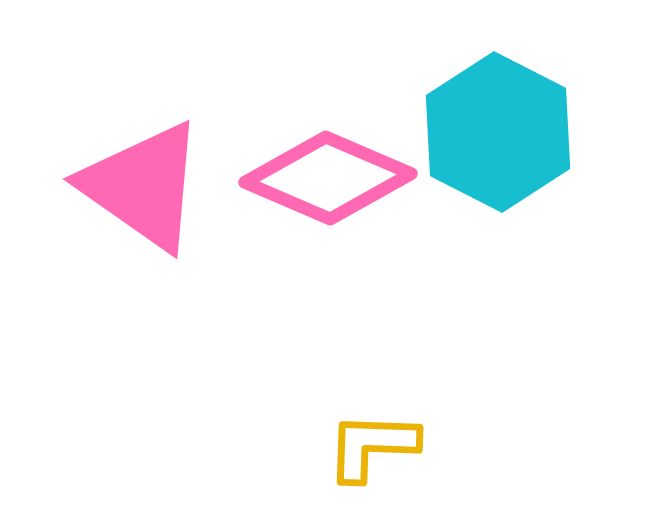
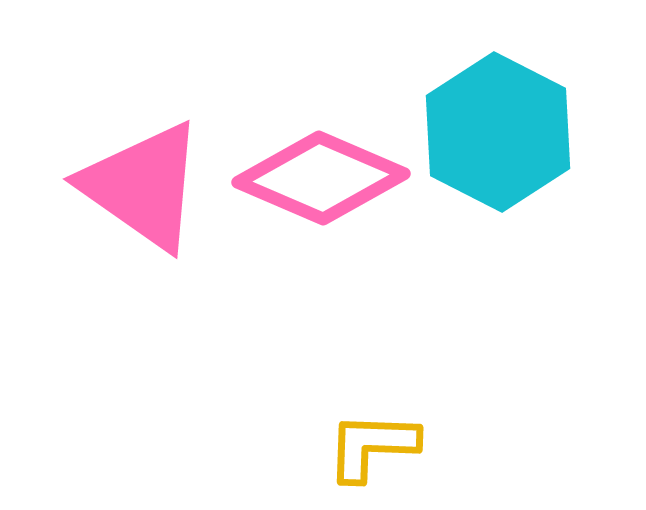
pink diamond: moved 7 px left
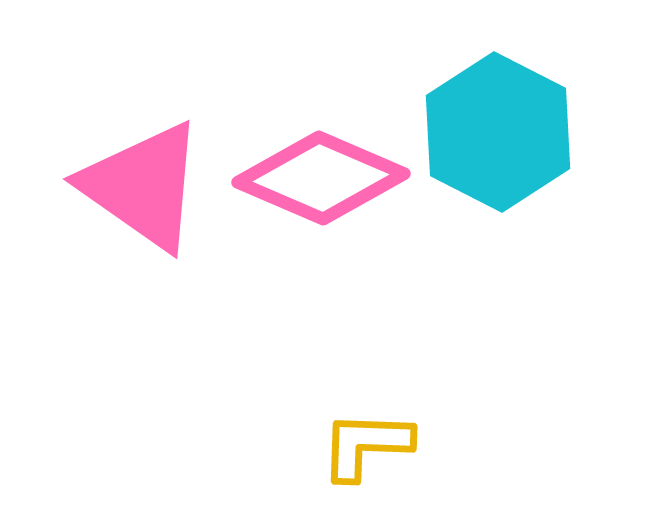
yellow L-shape: moved 6 px left, 1 px up
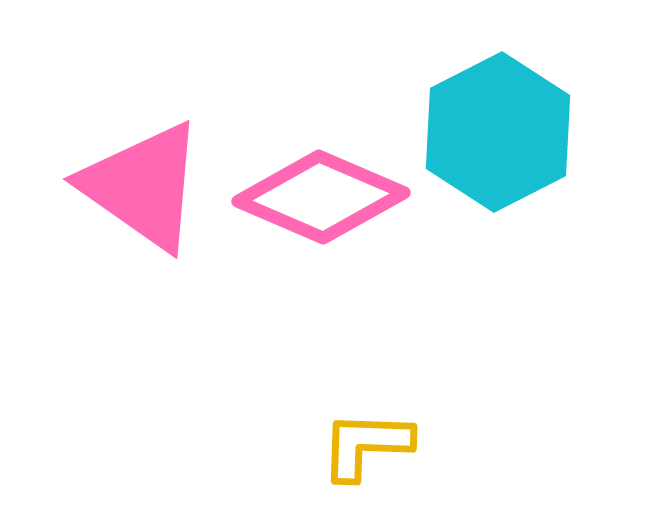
cyan hexagon: rotated 6 degrees clockwise
pink diamond: moved 19 px down
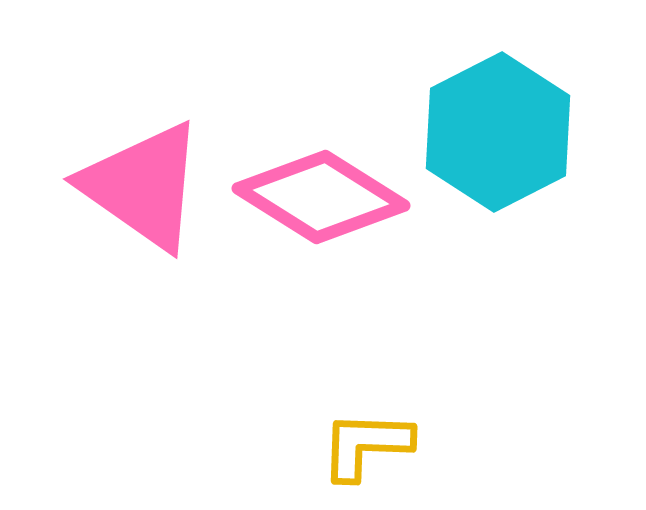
pink diamond: rotated 9 degrees clockwise
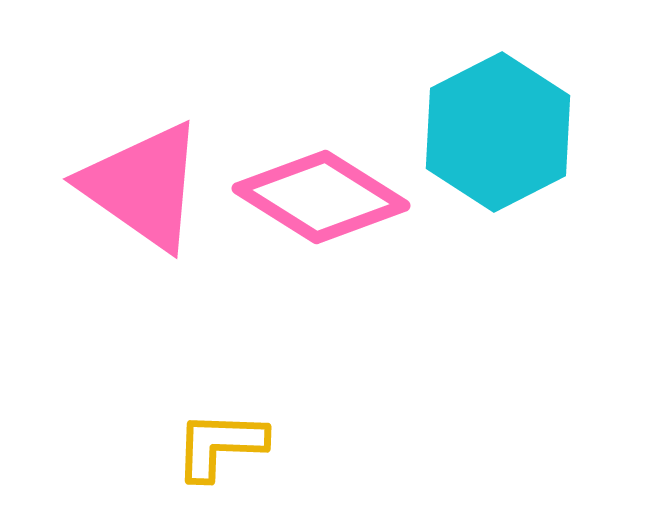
yellow L-shape: moved 146 px left
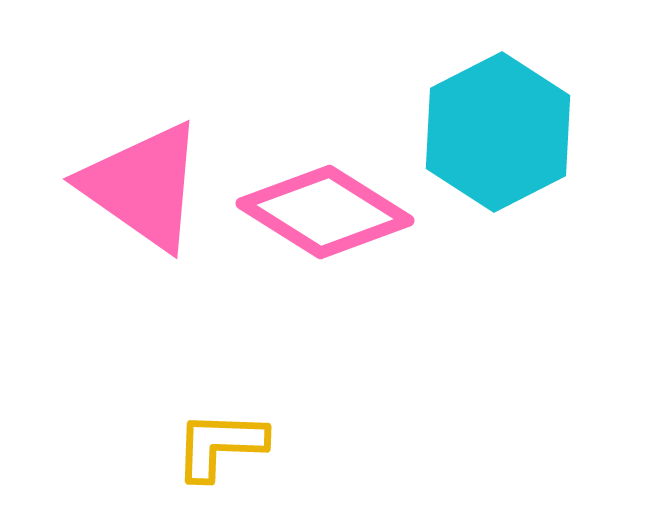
pink diamond: moved 4 px right, 15 px down
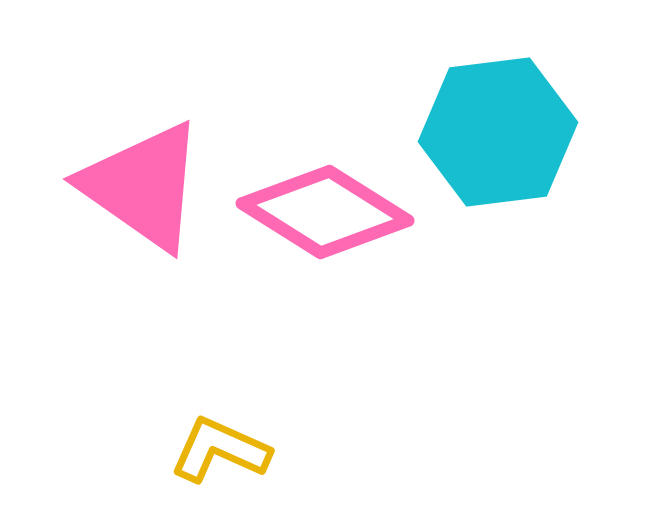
cyan hexagon: rotated 20 degrees clockwise
yellow L-shape: moved 5 px down; rotated 22 degrees clockwise
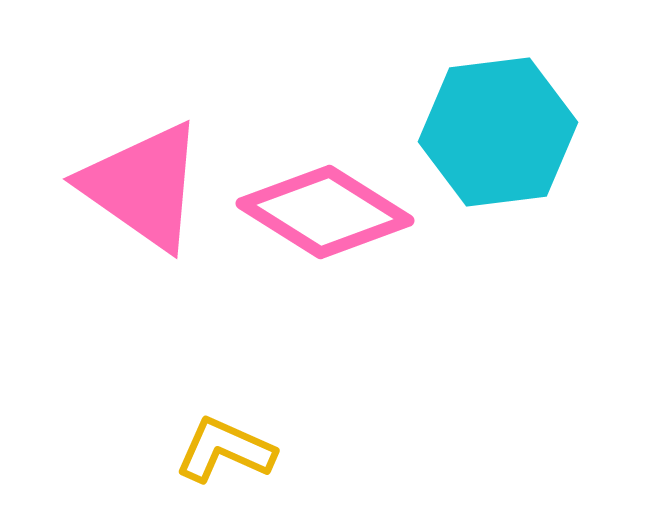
yellow L-shape: moved 5 px right
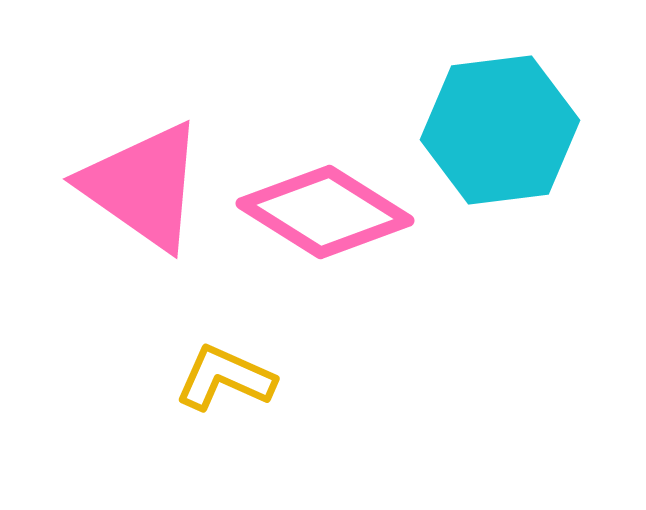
cyan hexagon: moved 2 px right, 2 px up
yellow L-shape: moved 72 px up
